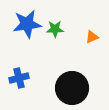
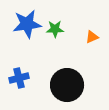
black circle: moved 5 px left, 3 px up
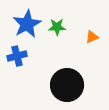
blue star: rotated 20 degrees counterclockwise
green star: moved 2 px right, 2 px up
blue cross: moved 2 px left, 22 px up
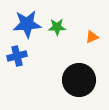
blue star: rotated 24 degrees clockwise
black circle: moved 12 px right, 5 px up
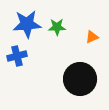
black circle: moved 1 px right, 1 px up
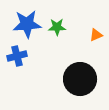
orange triangle: moved 4 px right, 2 px up
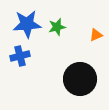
green star: rotated 12 degrees counterclockwise
blue cross: moved 3 px right
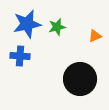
blue star: rotated 8 degrees counterclockwise
orange triangle: moved 1 px left, 1 px down
blue cross: rotated 18 degrees clockwise
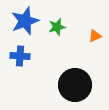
blue star: moved 2 px left, 3 px up; rotated 8 degrees counterclockwise
black circle: moved 5 px left, 6 px down
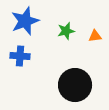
green star: moved 9 px right, 4 px down
orange triangle: rotated 16 degrees clockwise
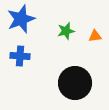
blue star: moved 4 px left, 2 px up
black circle: moved 2 px up
